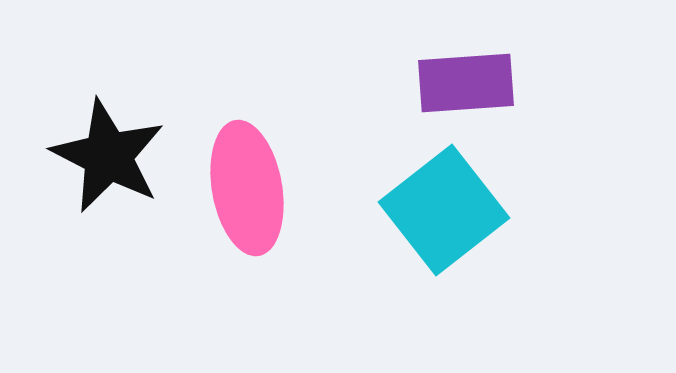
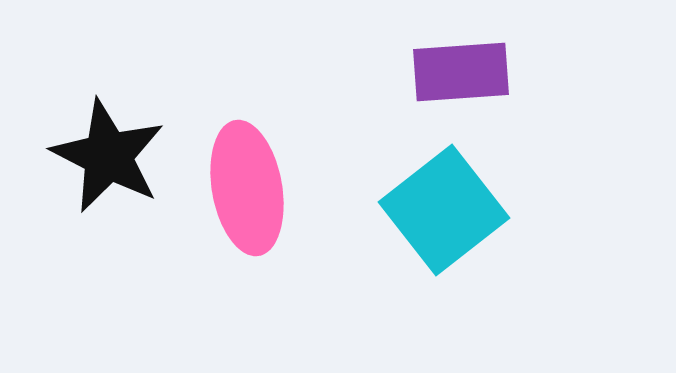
purple rectangle: moved 5 px left, 11 px up
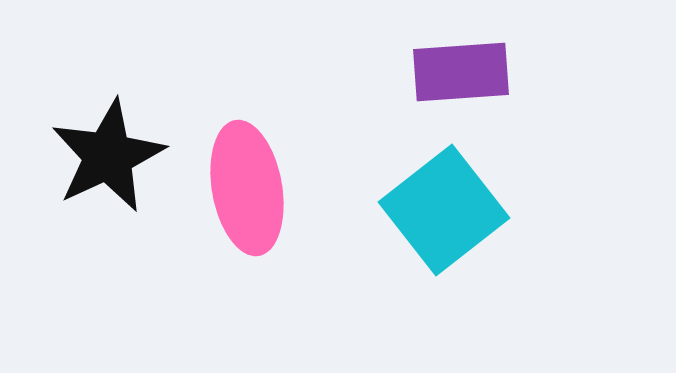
black star: rotated 20 degrees clockwise
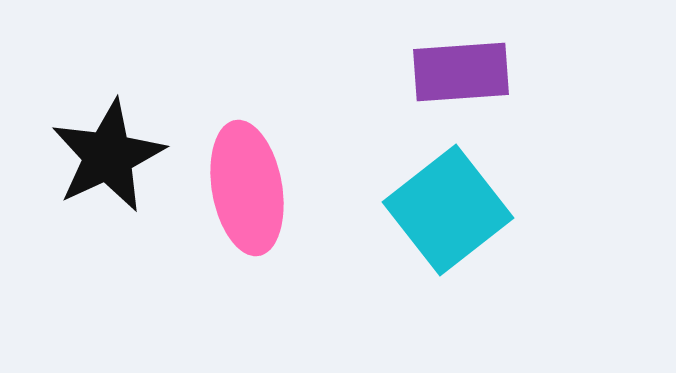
cyan square: moved 4 px right
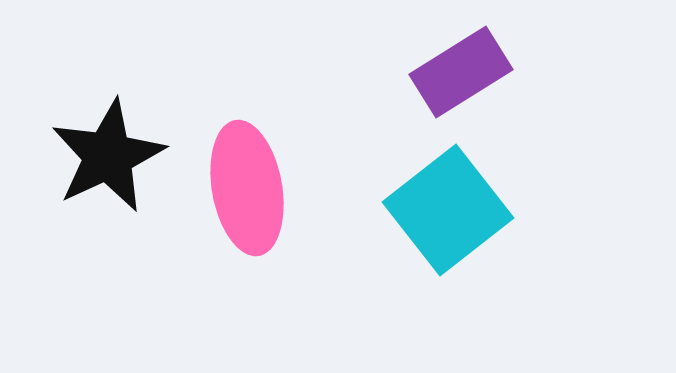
purple rectangle: rotated 28 degrees counterclockwise
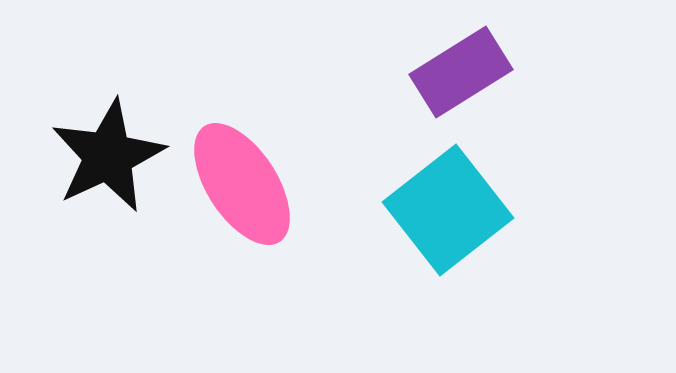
pink ellipse: moved 5 px left, 4 px up; rotated 23 degrees counterclockwise
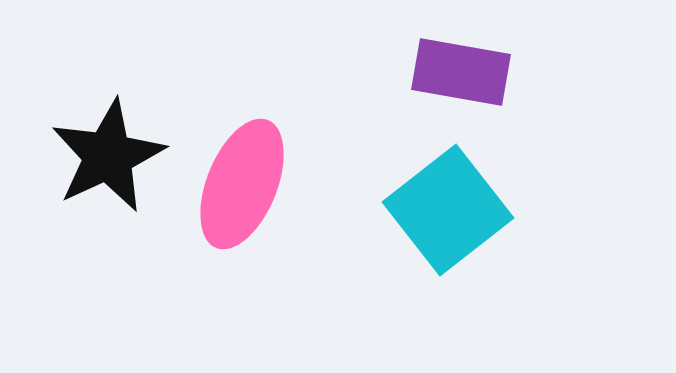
purple rectangle: rotated 42 degrees clockwise
pink ellipse: rotated 55 degrees clockwise
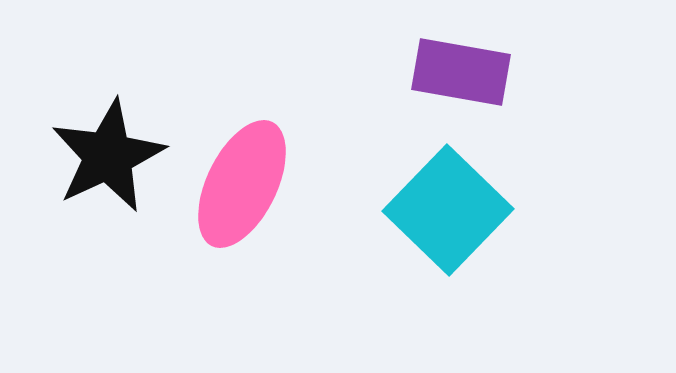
pink ellipse: rotated 4 degrees clockwise
cyan square: rotated 8 degrees counterclockwise
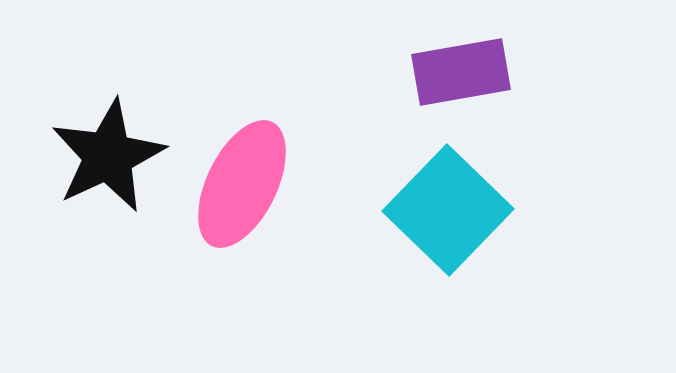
purple rectangle: rotated 20 degrees counterclockwise
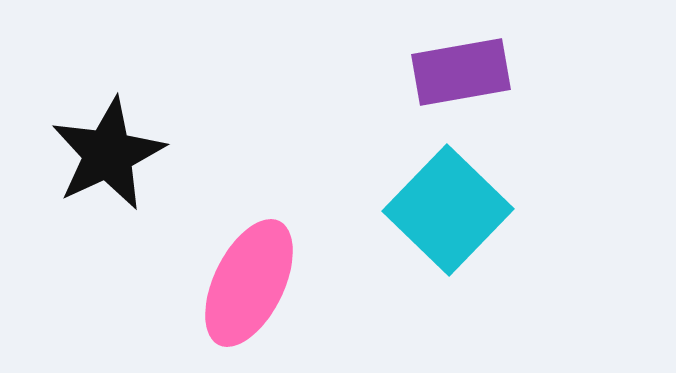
black star: moved 2 px up
pink ellipse: moved 7 px right, 99 px down
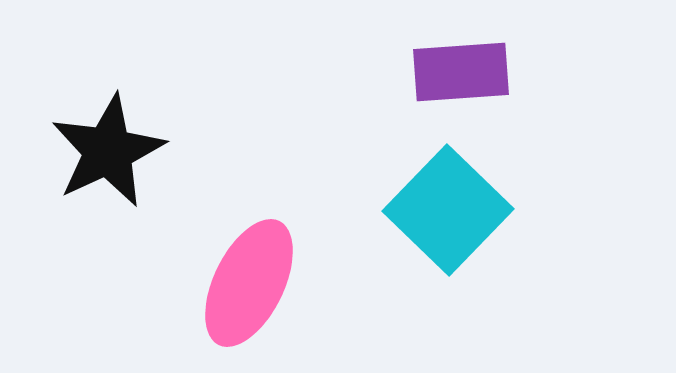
purple rectangle: rotated 6 degrees clockwise
black star: moved 3 px up
